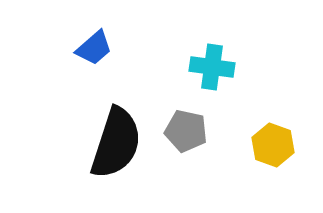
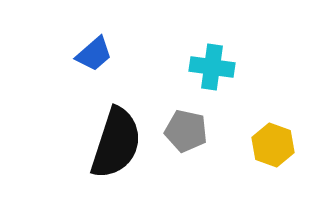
blue trapezoid: moved 6 px down
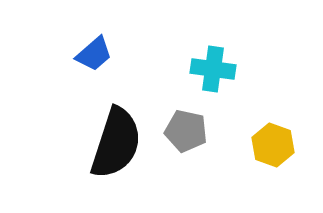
cyan cross: moved 1 px right, 2 px down
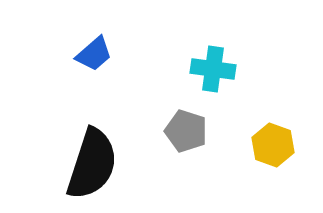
gray pentagon: rotated 6 degrees clockwise
black semicircle: moved 24 px left, 21 px down
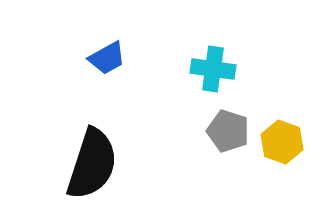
blue trapezoid: moved 13 px right, 4 px down; rotated 12 degrees clockwise
gray pentagon: moved 42 px right
yellow hexagon: moved 9 px right, 3 px up
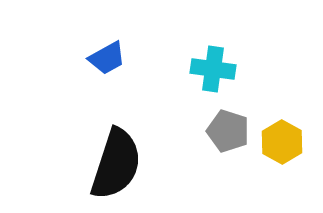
yellow hexagon: rotated 9 degrees clockwise
black semicircle: moved 24 px right
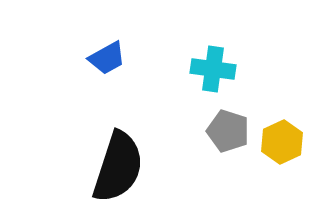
yellow hexagon: rotated 6 degrees clockwise
black semicircle: moved 2 px right, 3 px down
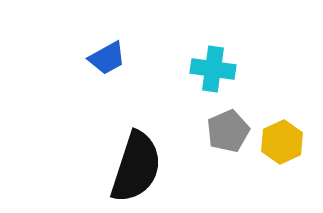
gray pentagon: rotated 30 degrees clockwise
black semicircle: moved 18 px right
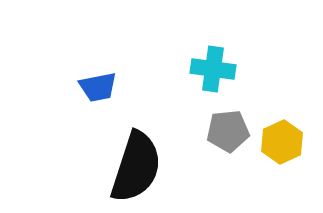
blue trapezoid: moved 9 px left, 29 px down; rotated 18 degrees clockwise
gray pentagon: rotated 18 degrees clockwise
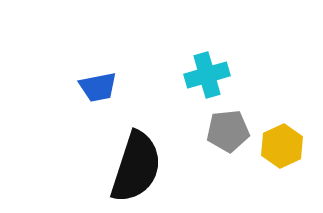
cyan cross: moved 6 px left, 6 px down; rotated 24 degrees counterclockwise
yellow hexagon: moved 4 px down
